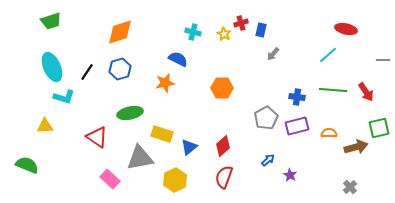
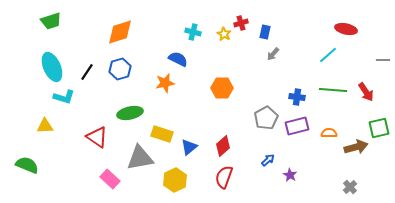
blue rectangle: moved 4 px right, 2 px down
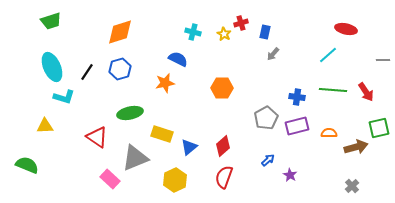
gray triangle: moved 5 px left; rotated 12 degrees counterclockwise
gray cross: moved 2 px right, 1 px up
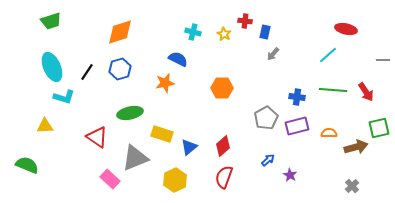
red cross: moved 4 px right, 2 px up; rotated 24 degrees clockwise
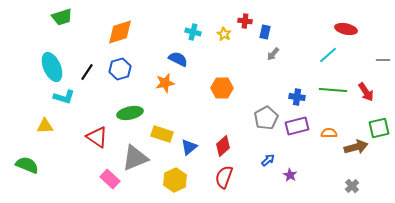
green trapezoid: moved 11 px right, 4 px up
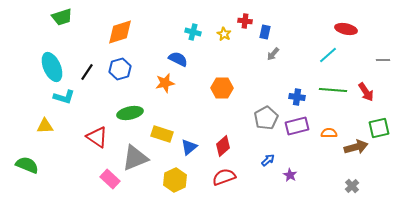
red semicircle: rotated 50 degrees clockwise
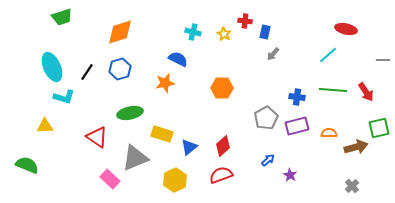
red semicircle: moved 3 px left, 2 px up
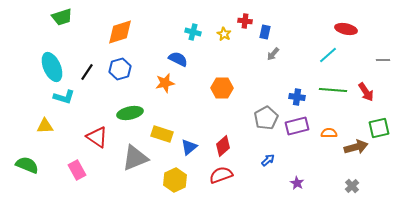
purple star: moved 7 px right, 8 px down
pink rectangle: moved 33 px left, 9 px up; rotated 18 degrees clockwise
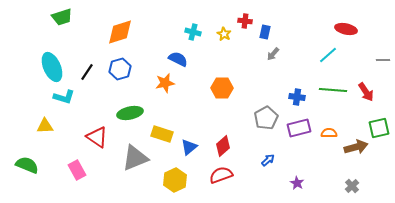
purple rectangle: moved 2 px right, 2 px down
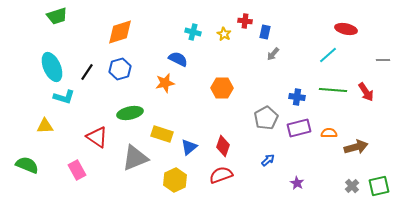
green trapezoid: moved 5 px left, 1 px up
green square: moved 58 px down
red diamond: rotated 30 degrees counterclockwise
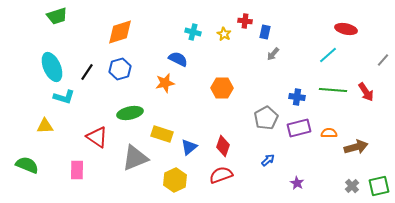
gray line: rotated 48 degrees counterclockwise
pink rectangle: rotated 30 degrees clockwise
